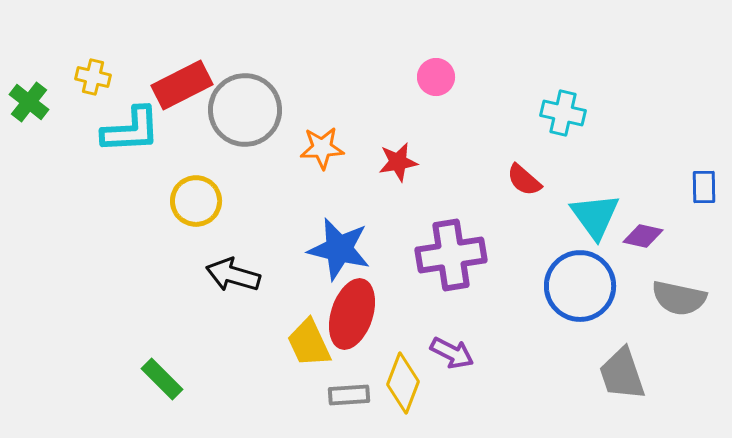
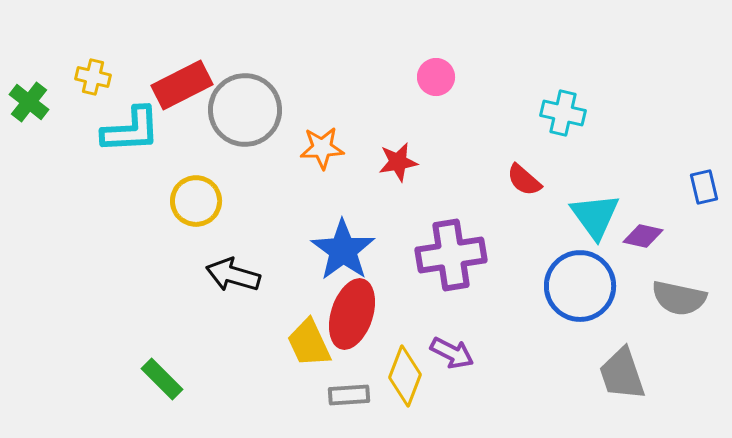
blue rectangle: rotated 12 degrees counterclockwise
blue star: moved 4 px right, 1 px down; rotated 22 degrees clockwise
yellow diamond: moved 2 px right, 7 px up
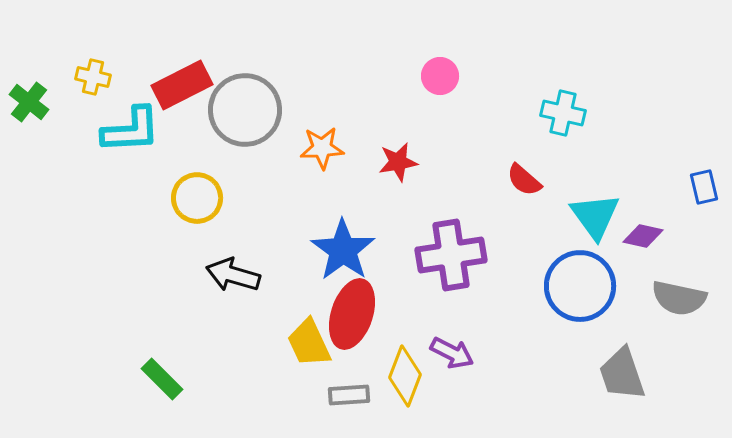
pink circle: moved 4 px right, 1 px up
yellow circle: moved 1 px right, 3 px up
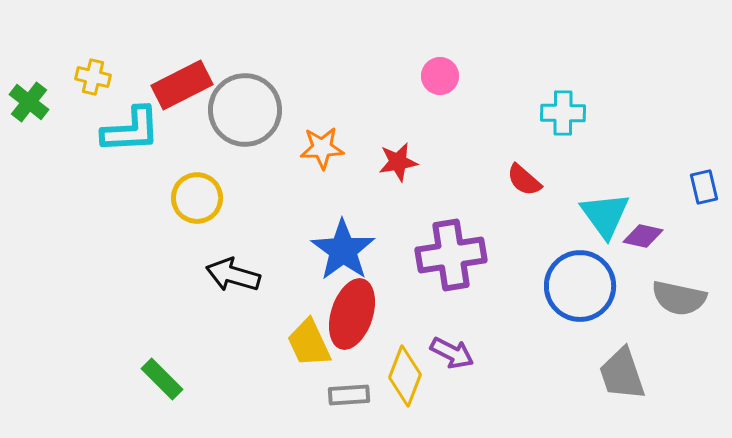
cyan cross: rotated 12 degrees counterclockwise
cyan triangle: moved 10 px right, 1 px up
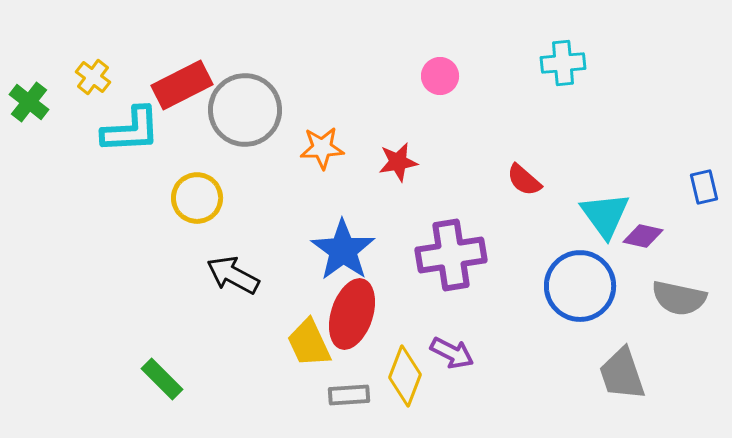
yellow cross: rotated 24 degrees clockwise
cyan cross: moved 50 px up; rotated 6 degrees counterclockwise
black arrow: rotated 12 degrees clockwise
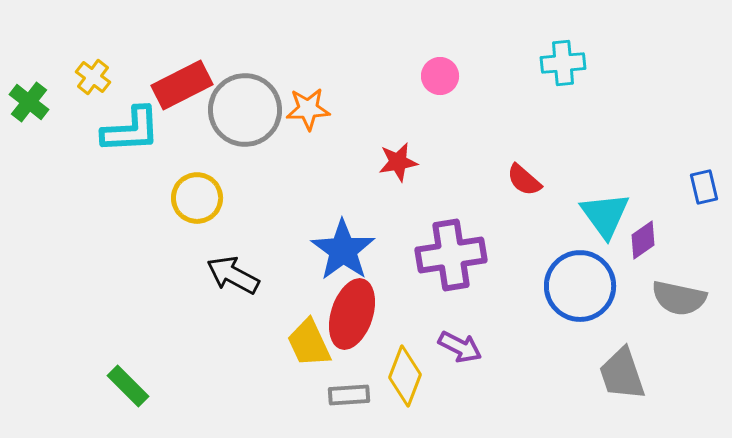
orange star: moved 14 px left, 39 px up
purple diamond: moved 4 px down; rotated 48 degrees counterclockwise
purple arrow: moved 8 px right, 6 px up
green rectangle: moved 34 px left, 7 px down
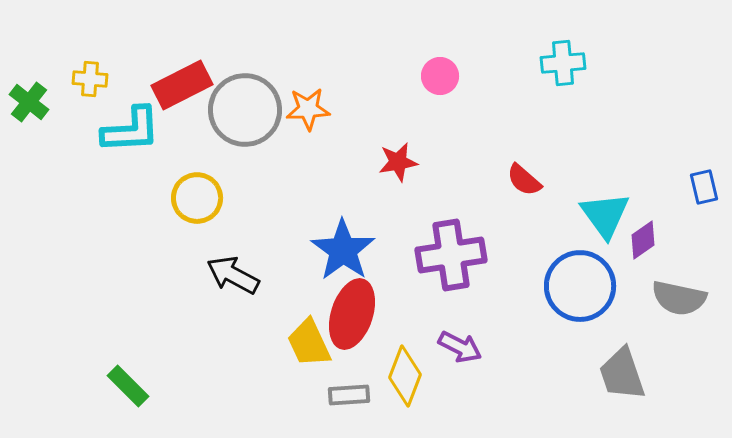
yellow cross: moved 3 px left, 2 px down; rotated 32 degrees counterclockwise
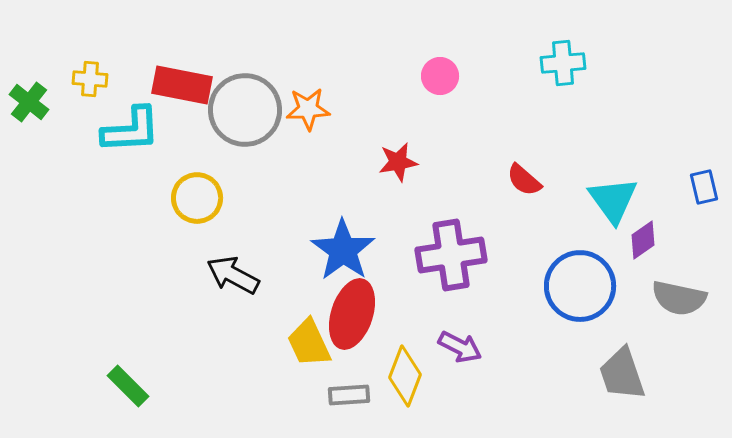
red rectangle: rotated 38 degrees clockwise
cyan triangle: moved 8 px right, 15 px up
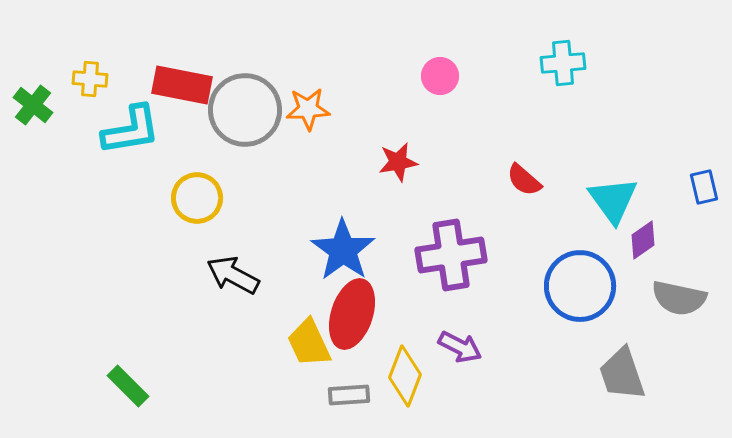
green cross: moved 4 px right, 3 px down
cyan L-shape: rotated 6 degrees counterclockwise
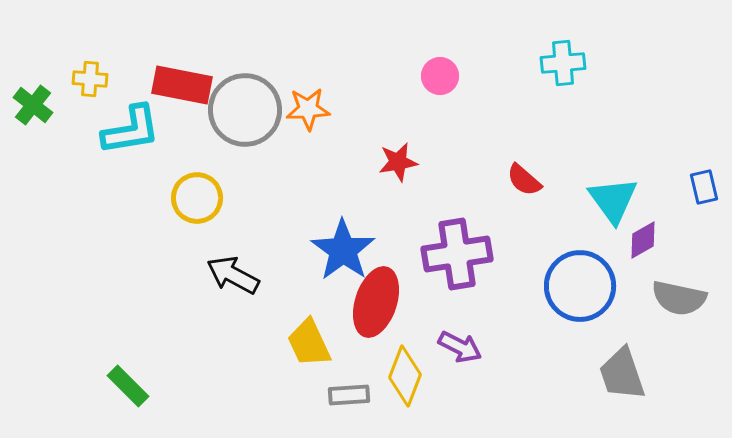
purple diamond: rotated 6 degrees clockwise
purple cross: moved 6 px right, 1 px up
red ellipse: moved 24 px right, 12 px up
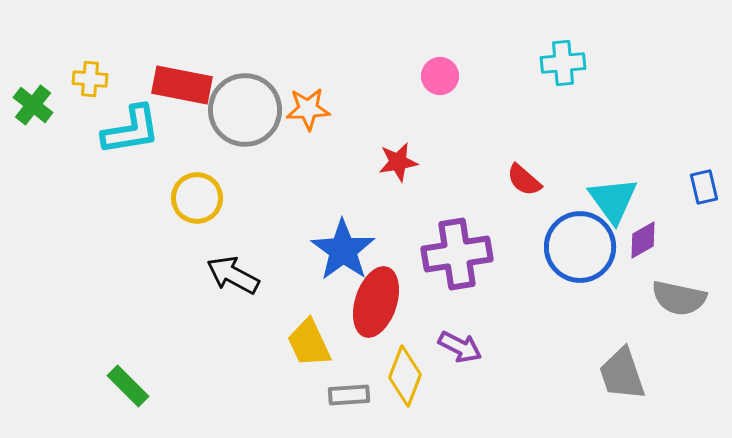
blue circle: moved 39 px up
